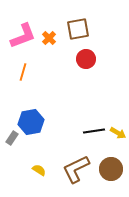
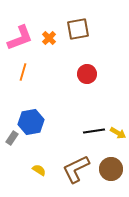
pink L-shape: moved 3 px left, 2 px down
red circle: moved 1 px right, 15 px down
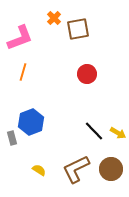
orange cross: moved 5 px right, 20 px up
blue hexagon: rotated 10 degrees counterclockwise
black line: rotated 55 degrees clockwise
gray rectangle: rotated 48 degrees counterclockwise
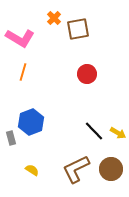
pink L-shape: rotated 52 degrees clockwise
gray rectangle: moved 1 px left
yellow semicircle: moved 7 px left
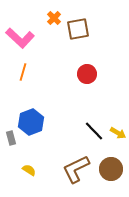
pink L-shape: rotated 12 degrees clockwise
yellow semicircle: moved 3 px left
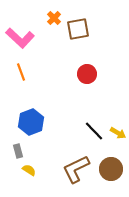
orange line: moved 2 px left; rotated 36 degrees counterclockwise
gray rectangle: moved 7 px right, 13 px down
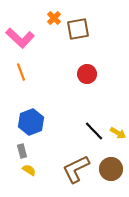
gray rectangle: moved 4 px right
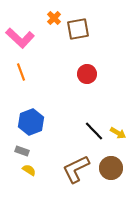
gray rectangle: rotated 56 degrees counterclockwise
brown circle: moved 1 px up
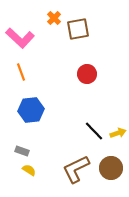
blue hexagon: moved 12 px up; rotated 15 degrees clockwise
yellow arrow: rotated 49 degrees counterclockwise
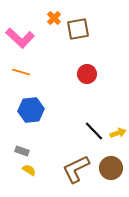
orange line: rotated 54 degrees counterclockwise
